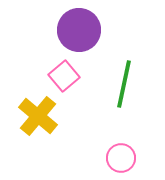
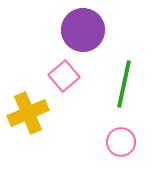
purple circle: moved 4 px right
yellow cross: moved 10 px left, 3 px up; rotated 27 degrees clockwise
pink circle: moved 16 px up
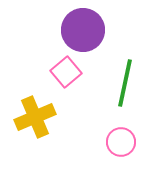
pink square: moved 2 px right, 4 px up
green line: moved 1 px right, 1 px up
yellow cross: moved 7 px right, 4 px down
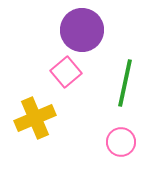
purple circle: moved 1 px left
yellow cross: moved 1 px down
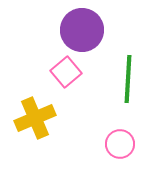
green line: moved 3 px right, 4 px up; rotated 9 degrees counterclockwise
pink circle: moved 1 px left, 2 px down
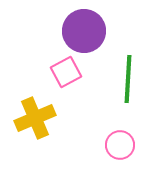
purple circle: moved 2 px right, 1 px down
pink square: rotated 12 degrees clockwise
pink circle: moved 1 px down
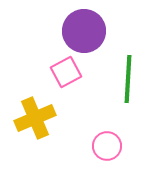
pink circle: moved 13 px left, 1 px down
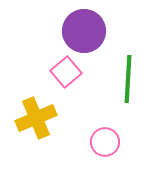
pink square: rotated 12 degrees counterclockwise
yellow cross: moved 1 px right
pink circle: moved 2 px left, 4 px up
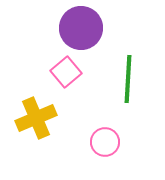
purple circle: moved 3 px left, 3 px up
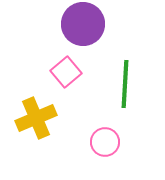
purple circle: moved 2 px right, 4 px up
green line: moved 3 px left, 5 px down
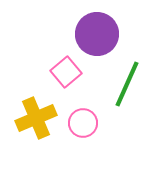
purple circle: moved 14 px right, 10 px down
green line: moved 2 px right; rotated 21 degrees clockwise
pink circle: moved 22 px left, 19 px up
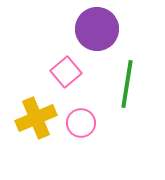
purple circle: moved 5 px up
green line: rotated 15 degrees counterclockwise
pink circle: moved 2 px left
